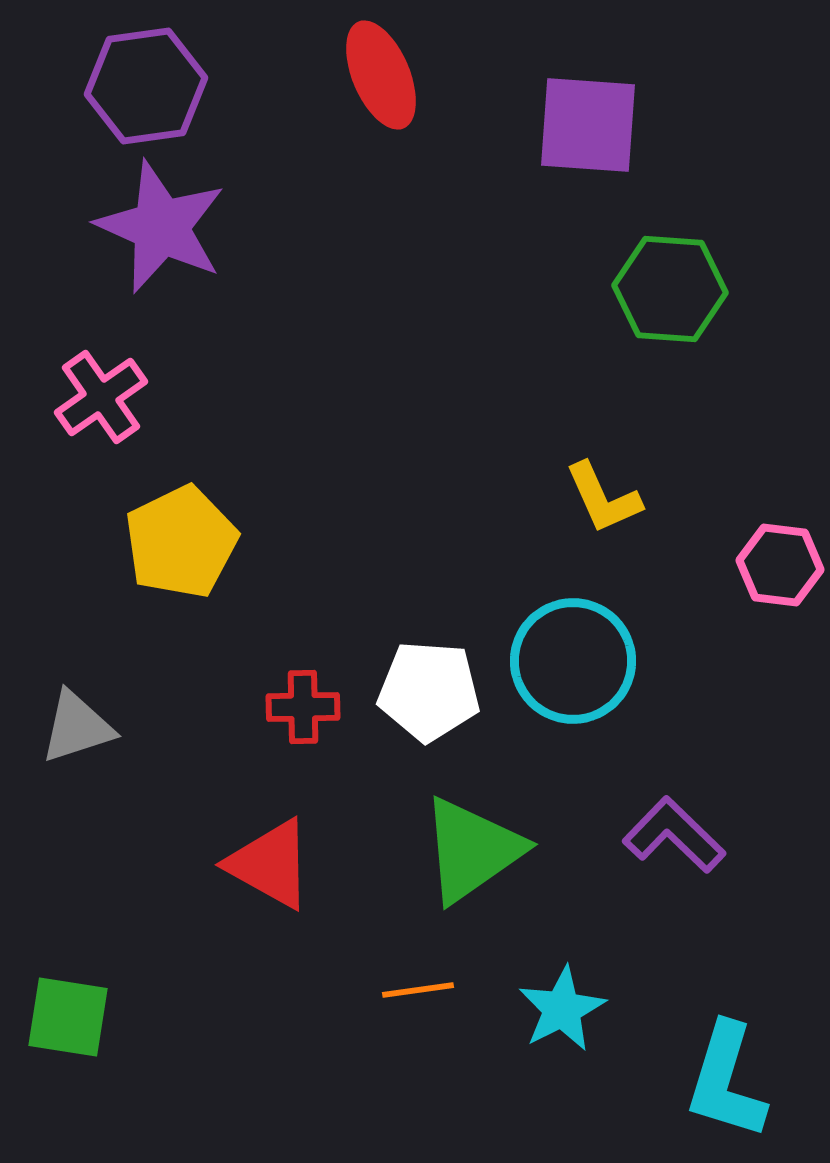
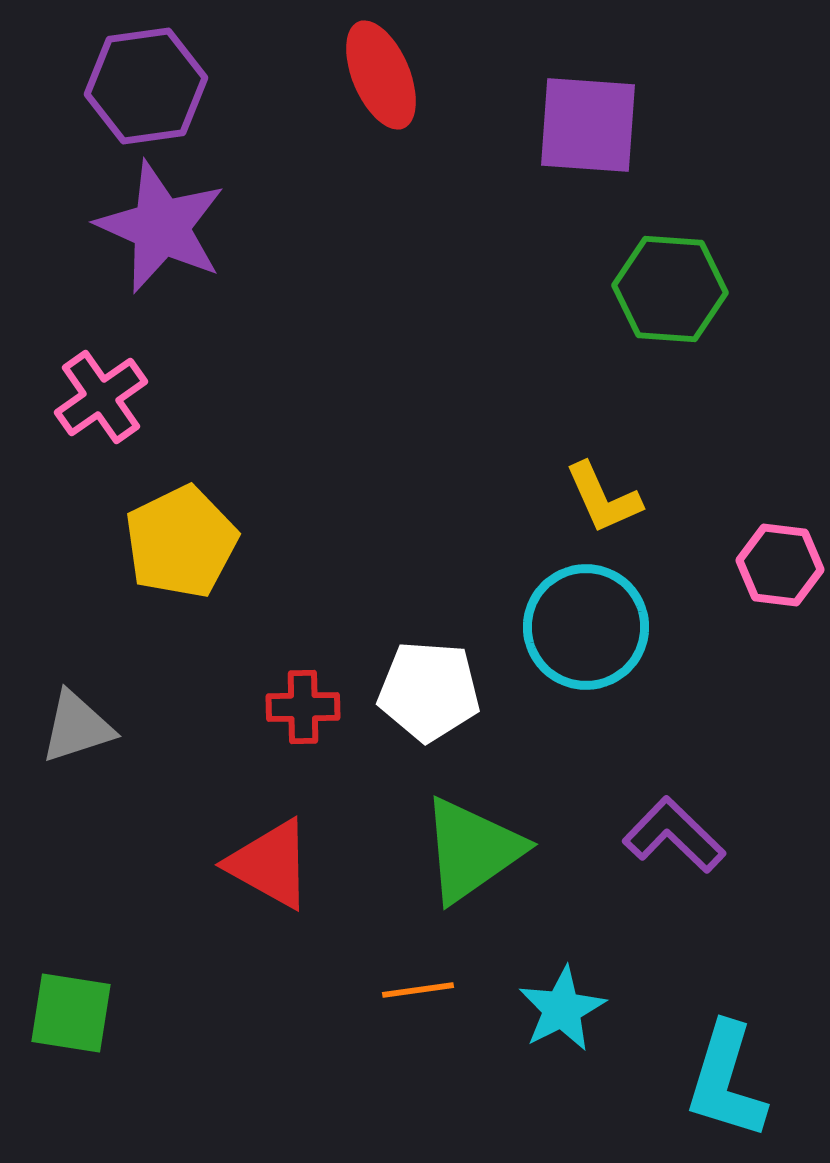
cyan circle: moved 13 px right, 34 px up
green square: moved 3 px right, 4 px up
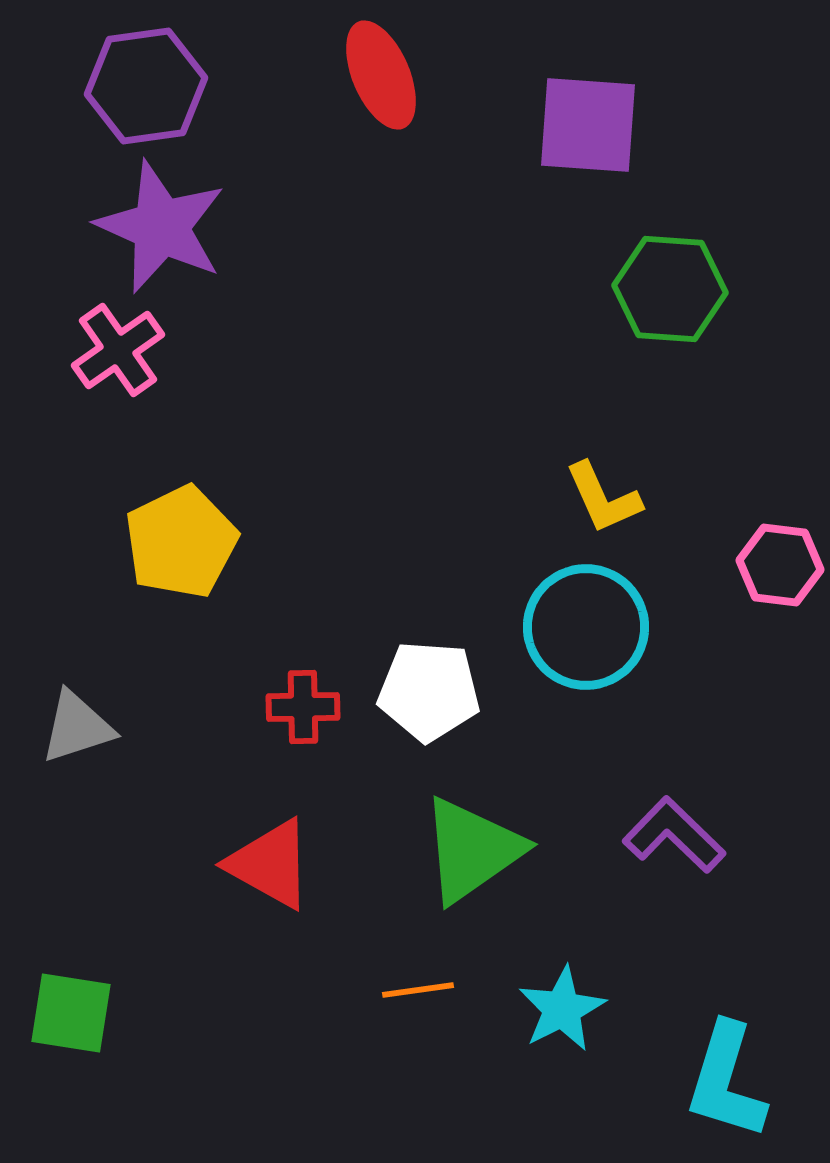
pink cross: moved 17 px right, 47 px up
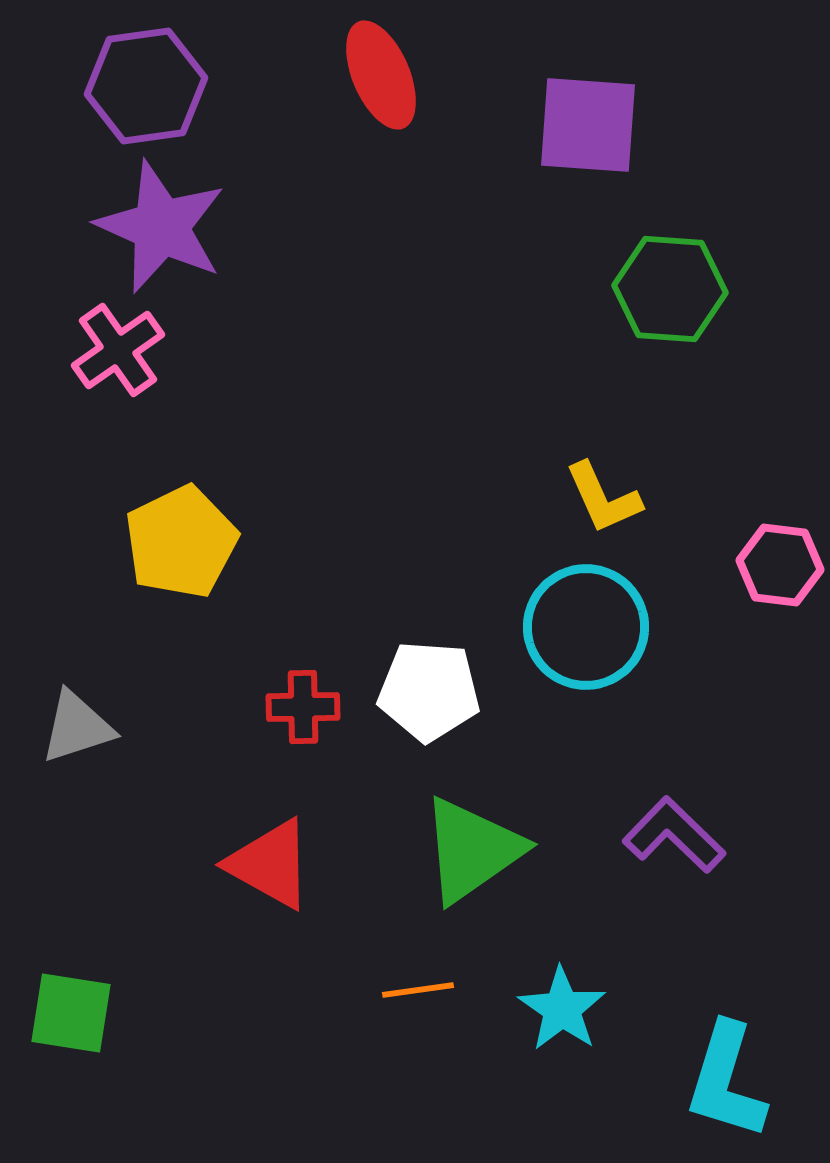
cyan star: rotated 10 degrees counterclockwise
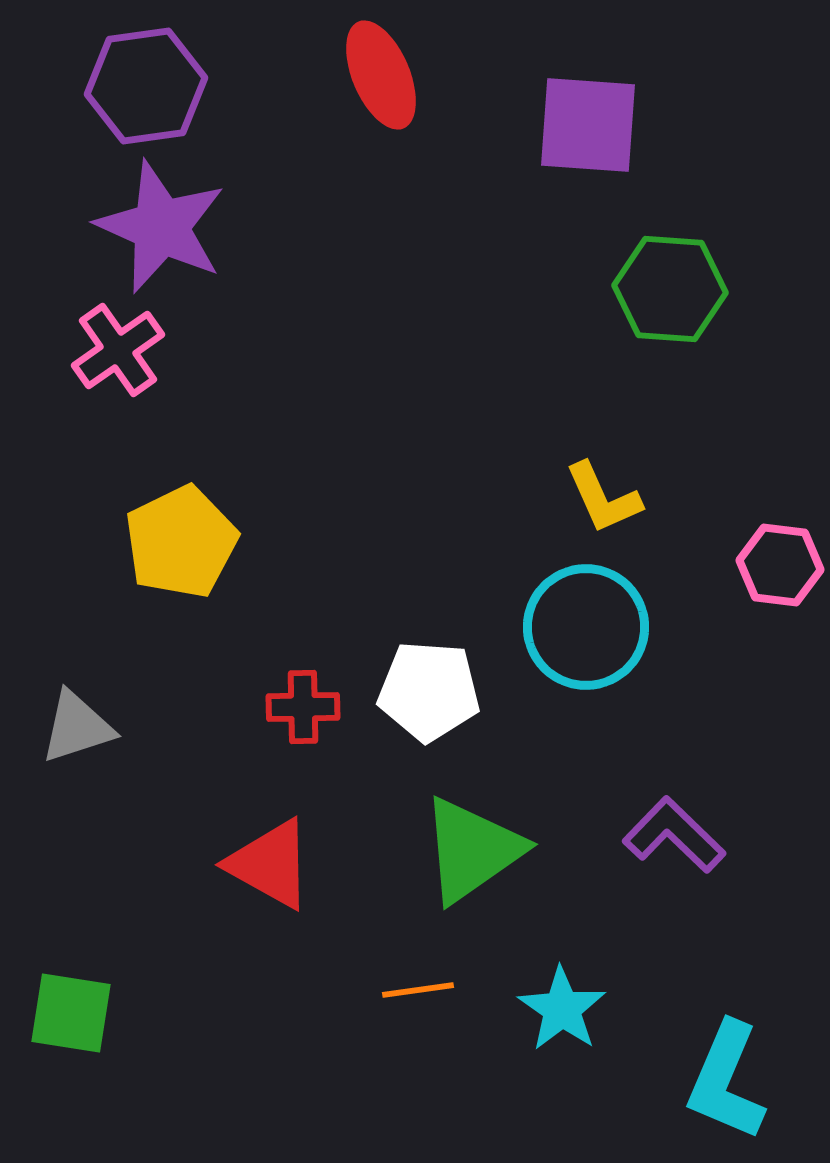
cyan L-shape: rotated 6 degrees clockwise
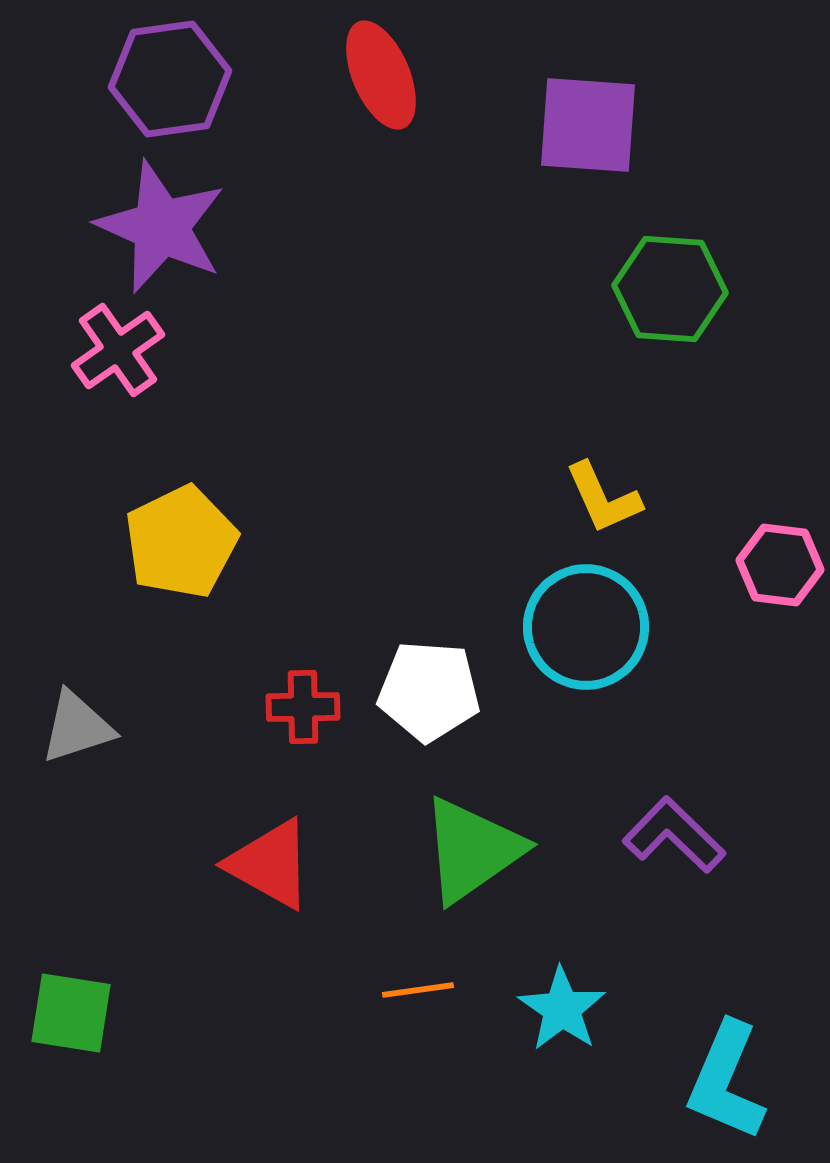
purple hexagon: moved 24 px right, 7 px up
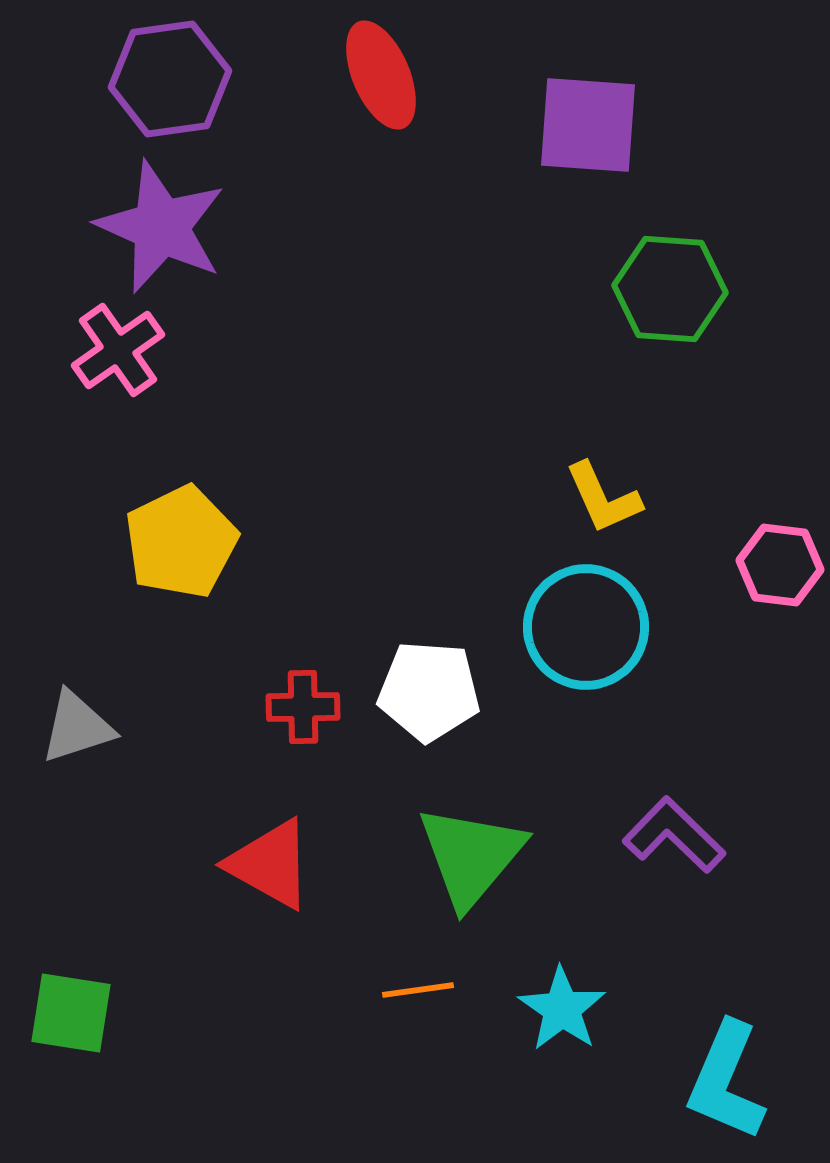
green triangle: moved 1 px left, 6 px down; rotated 15 degrees counterclockwise
